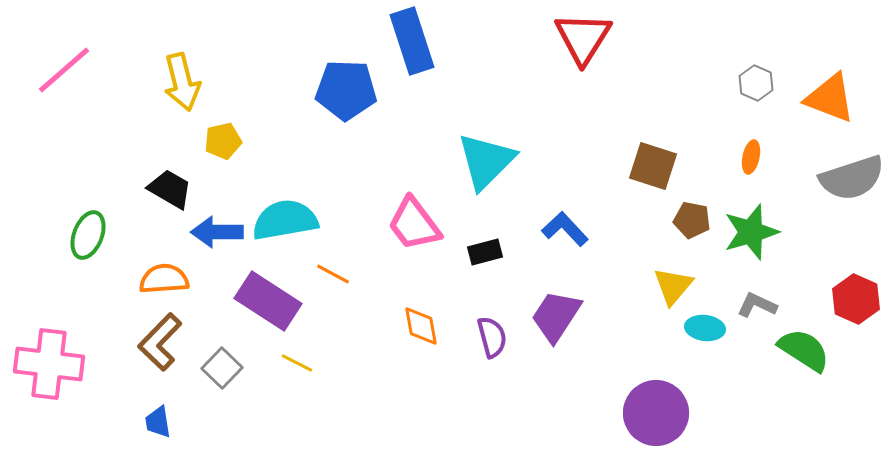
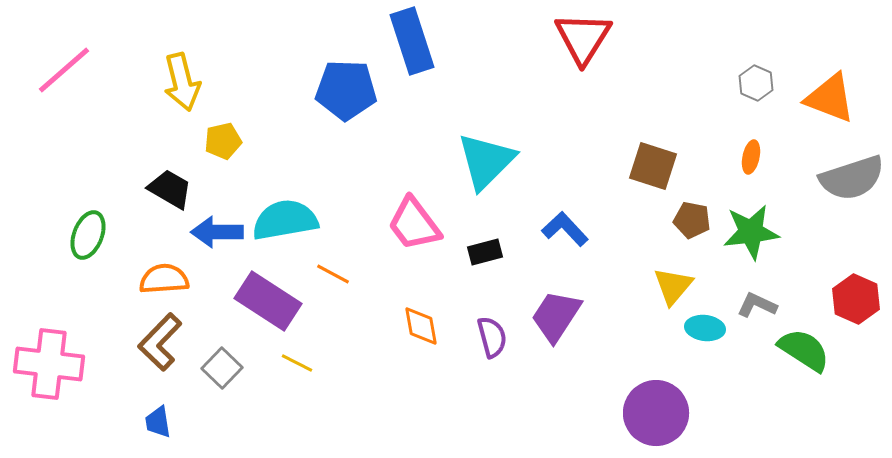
green star: rotated 10 degrees clockwise
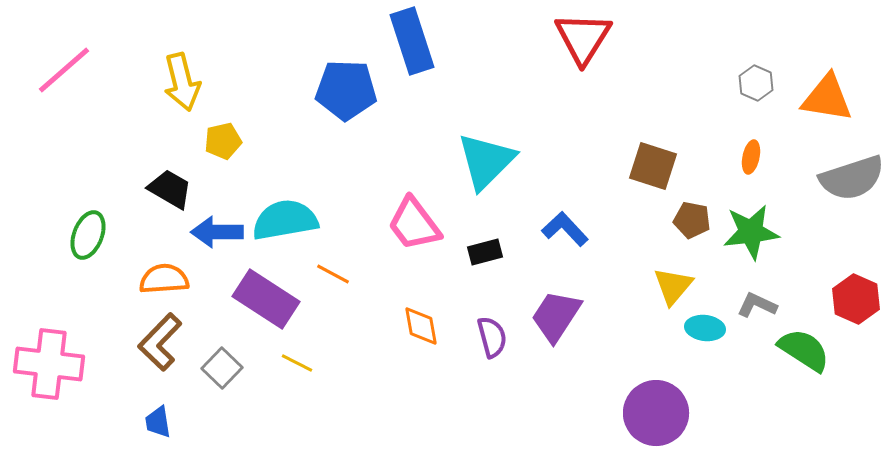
orange triangle: moved 3 px left; rotated 12 degrees counterclockwise
purple rectangle: moved 2 px left, 2 px up
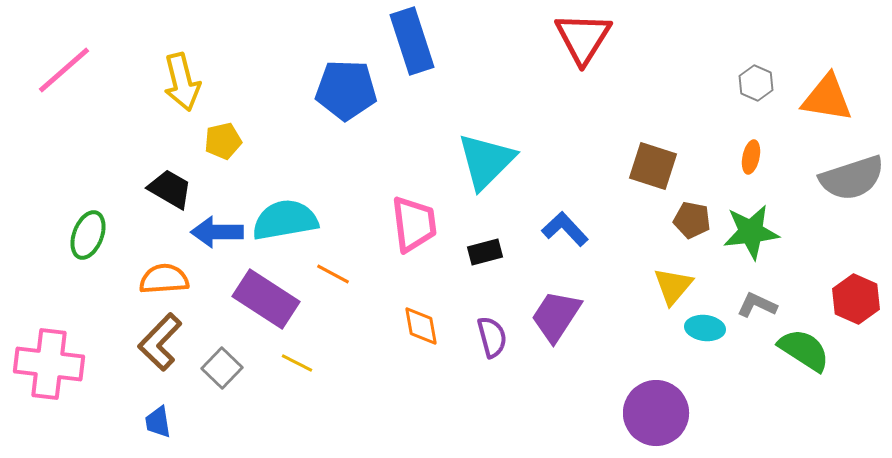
pink trapezoid: rotated 150 degrees counterclockwise
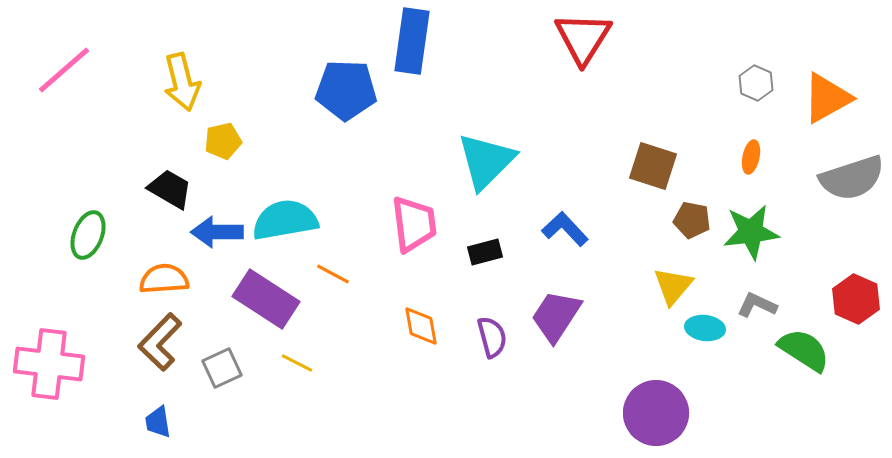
blue rectangle: rotated 26 degrees clockwise
orange triangle: rotated 38 degrees counterclockwise
gray square: rotated 21 degrees clockwise
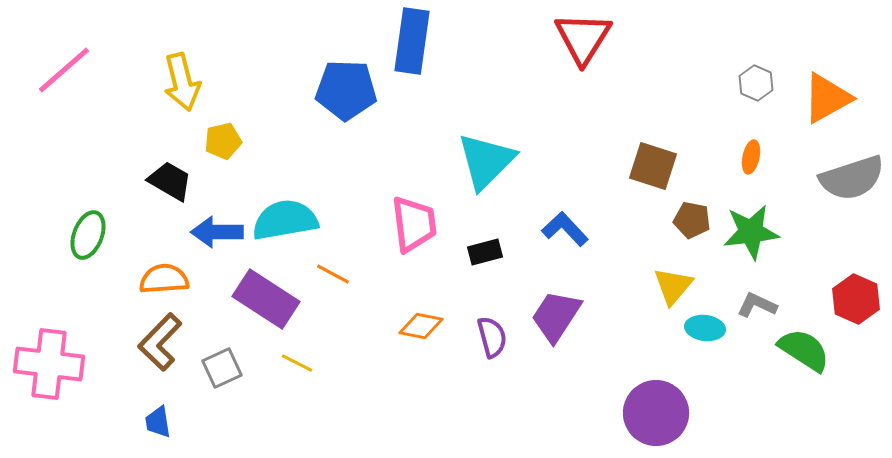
black trapezoid: moved 8 px up
orange diamond: rotated 69 degrees counterclockwise
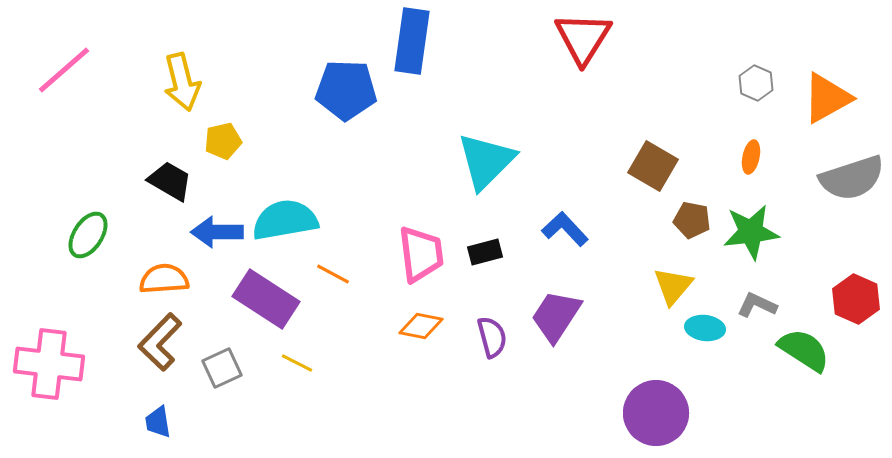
brown square: rotated 12 degrees clockwise
pink trapezoid: moved 7 px right, 30 px down
green ellipse: rotated 12 degrees clockwise
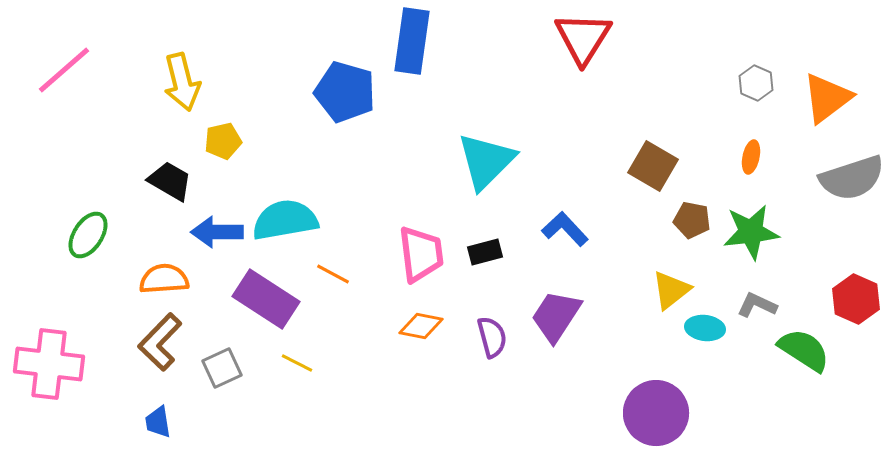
blue pentagon: moved 1 px left, 2 px down; rotated 14 degrees clockwise
orange triangle: rotated 8 degrees counterclockwise
yellow triangle: moved 2 px left, 4 px down; rotated 12 degrees clockwise
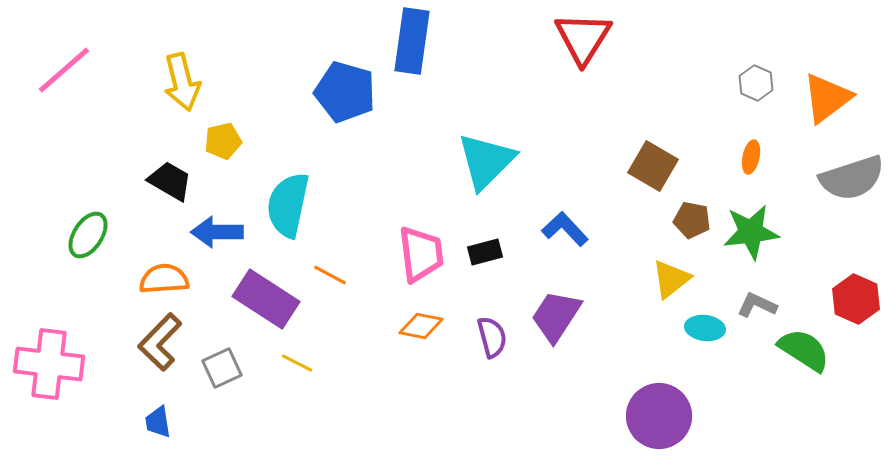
cyan semicircle: moved 3 px right, 15 px up; rotated 68 degrees counterclockwise
orange line: moved 3 px left, 1 px down
yellow triangle: moved 11 px up
purple circle: moved 3 px right, 3 px down
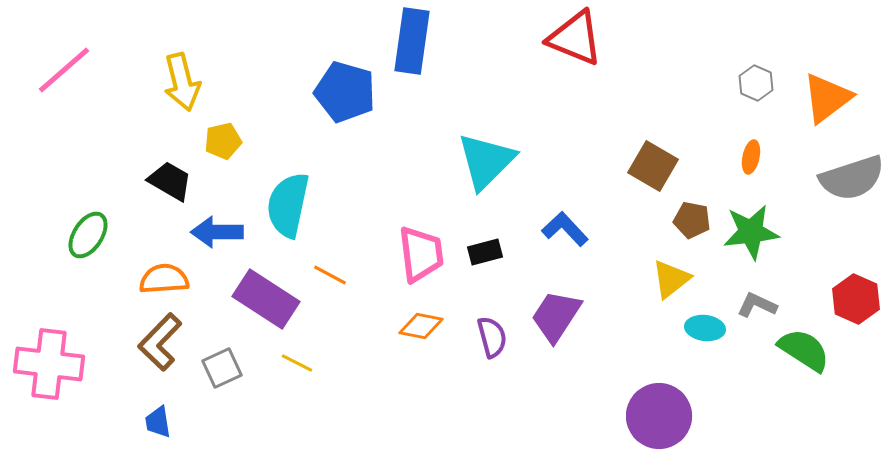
red triangle: moved 8 px left; rotated 40 degrees counterclockwise
